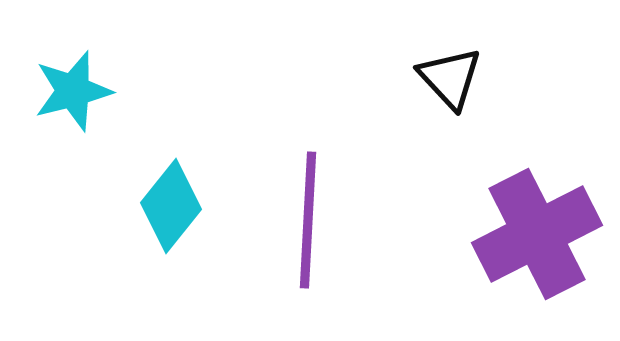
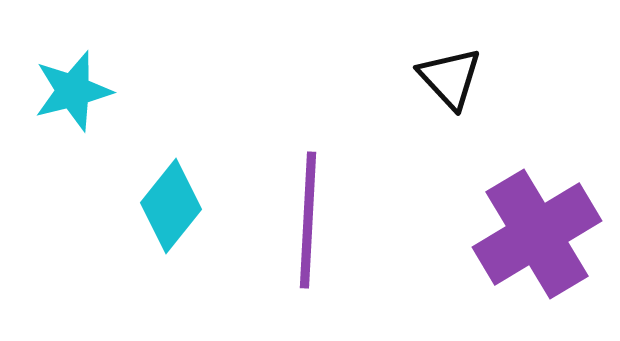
purple cross: rotated 4 degrees counterclockwise
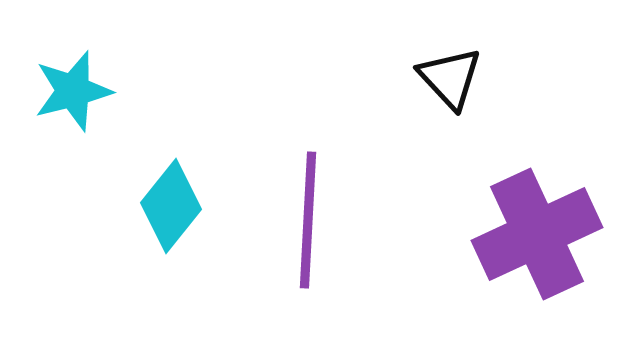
purple cross: rotated 6 degrees clockwise
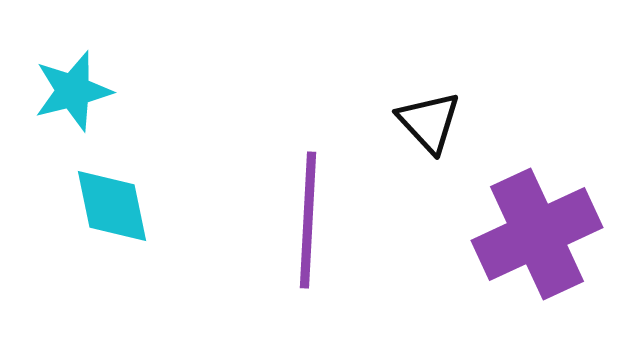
black triangle: moved 21 px left, 44 px down
cyan diamond: moved 59 px left; rotated 50 degrees counterclockwise
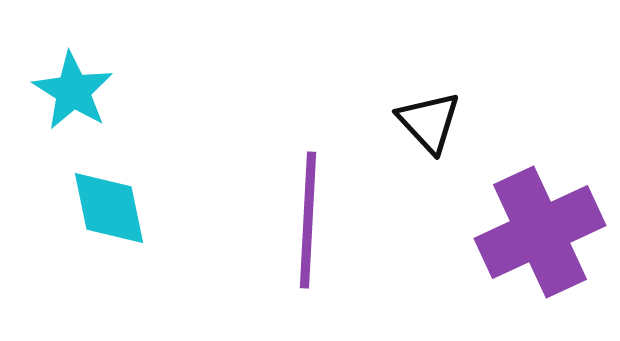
cyan star: rotated 26 degrees counterclockwise
cyan diamond: moved 3 px left, 2 px down
purple cross: moved 3 px right, 2 px up
